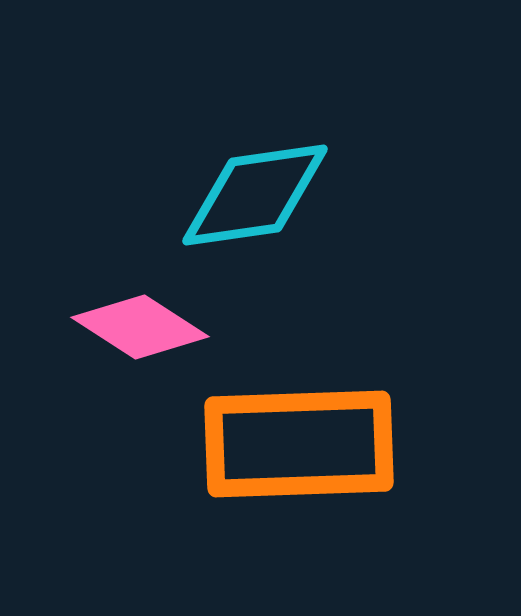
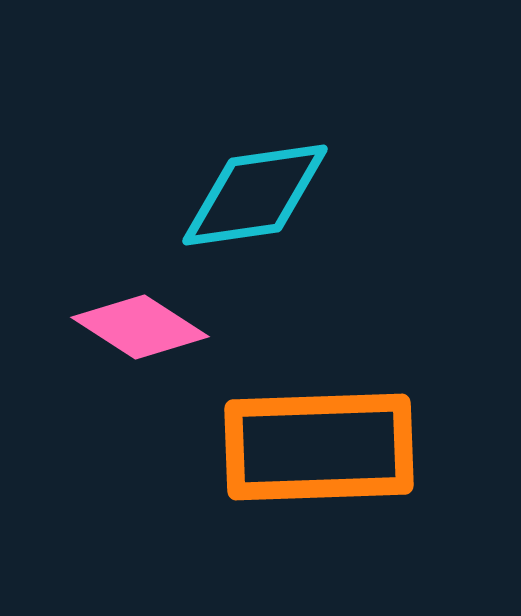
orange rectangle: moved 20 px right, 3 px down
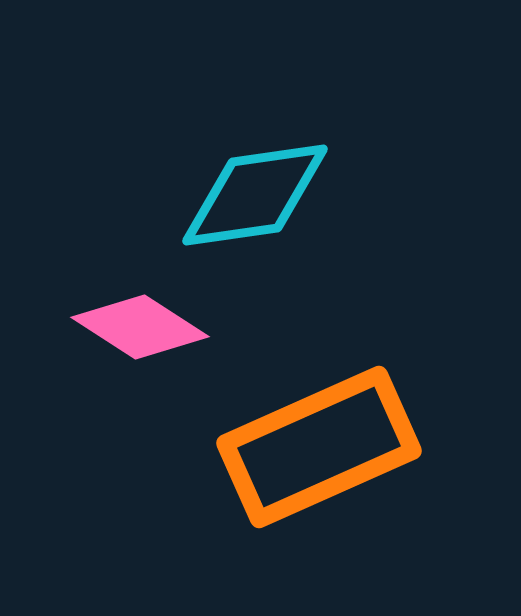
orange rectangle: rotated 22 degrees counterclockwise
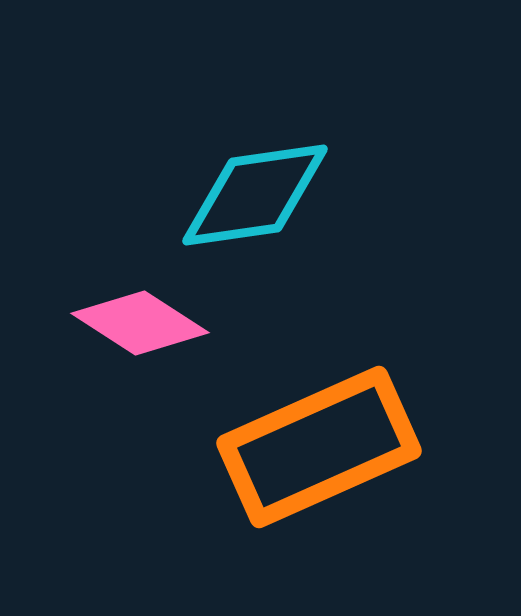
pink diamond: moved 4 px up
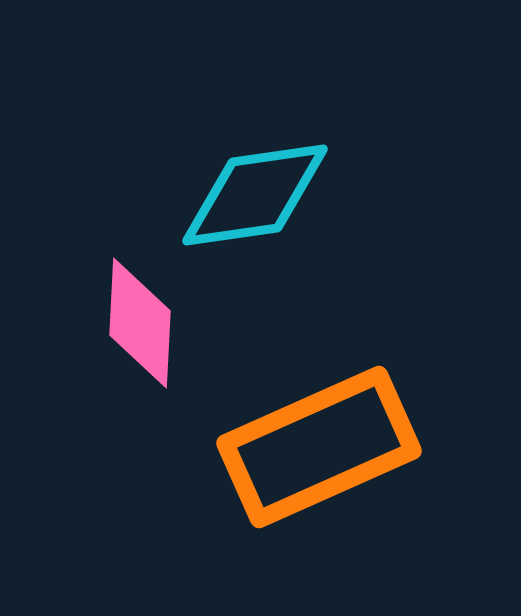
pink diamond: rotated 60 degrees clockwise
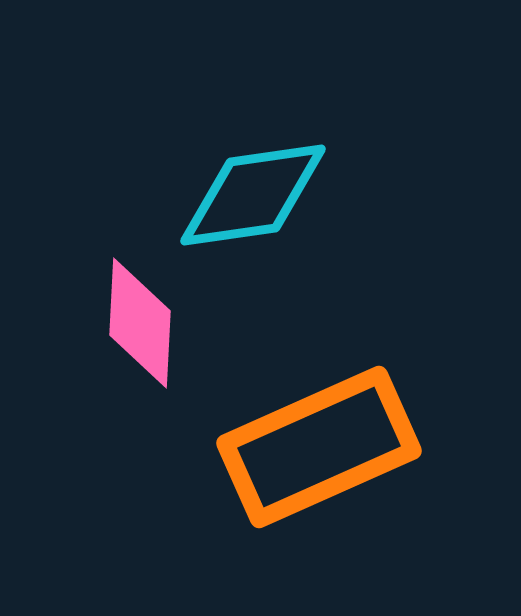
cyan diamond: moved 2 px left
